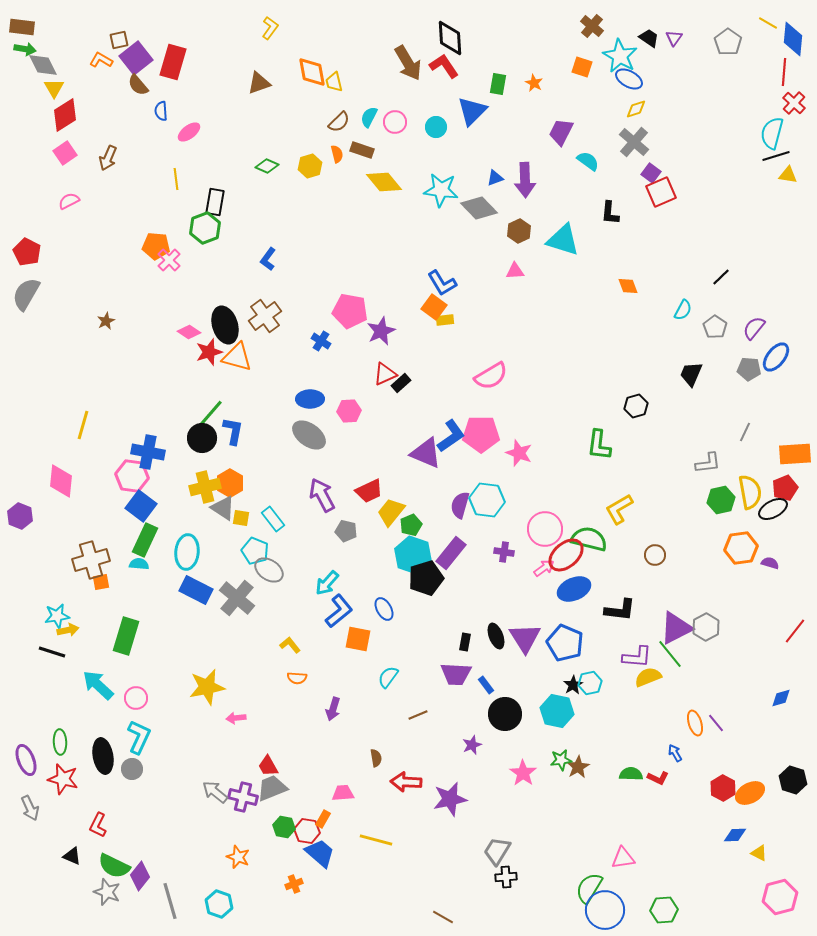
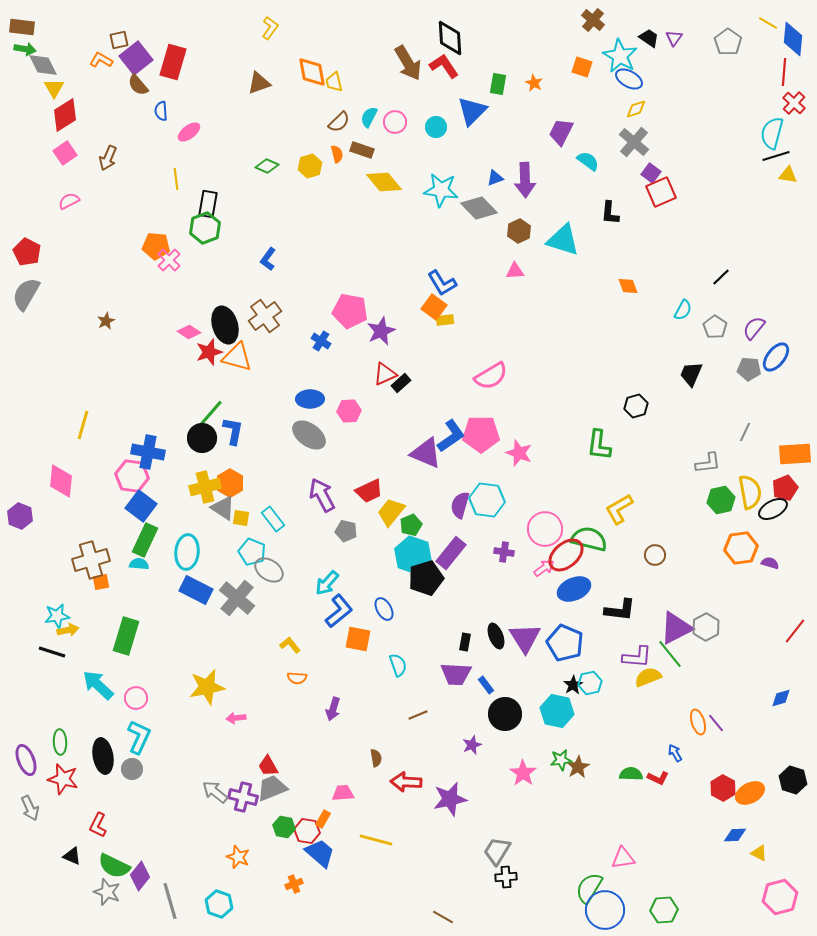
brown cross at (592, 26): moved 1 px right, 6 px up
black rectangle at (215, 202): moved 7 px left, 2 px down
cyan pentagon at (255, 551): moved 3 px left, 1 px down
cyan semicircle at (388, 677): moved 10 px right, 12 px up; rotated 125 degrees clockwise
orange ellipse at (695, 723): moved 3 px right, 1 px up
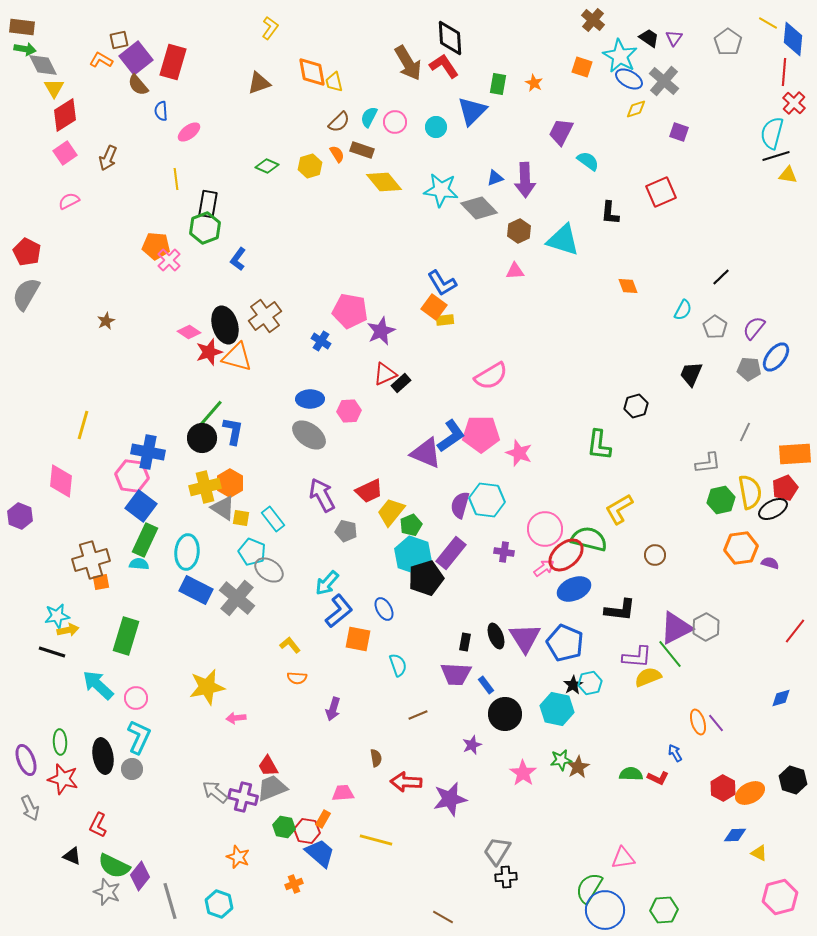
gray cross at (634, 142): moved 30 px right, 61 px up
orange semicircle at (337, 154): rotated 18 degrees counterclockwise
purple square at (651, 173): moved 28 px right, 41 px up; rotated 18 degrees counterclockwise
blue L-shape at (268, 259): moved 30 px left
cyan hexagon at (557, 711): moved 2 px up
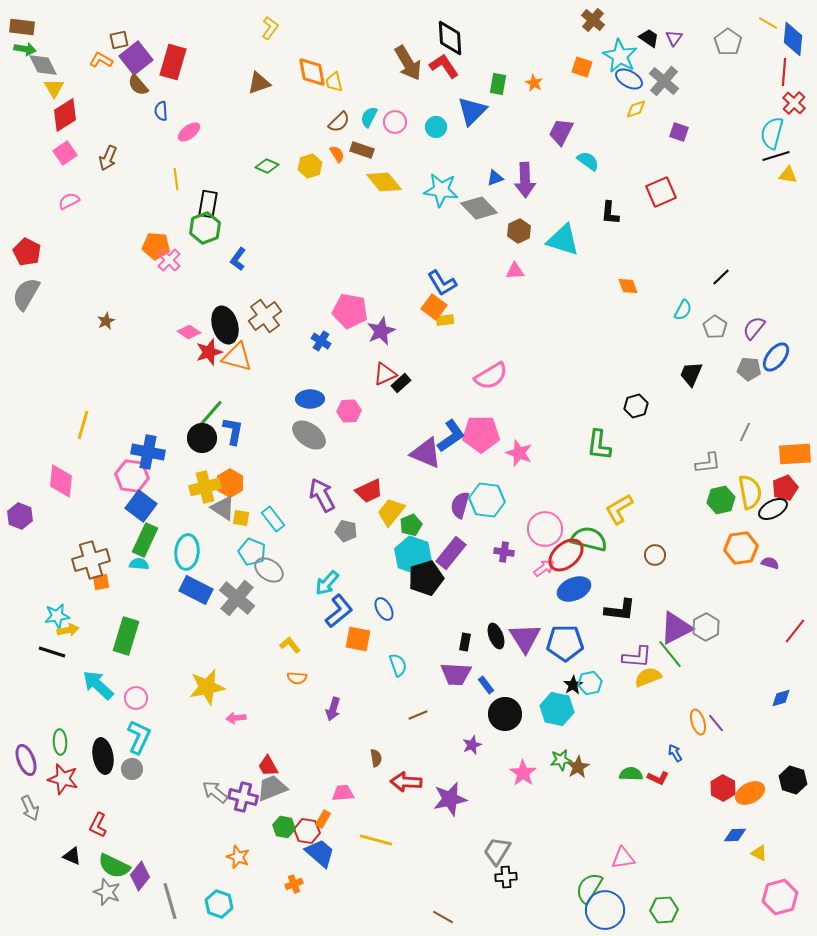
blue pentagon at (565, 643): rotated 24 degrees counterclockwise
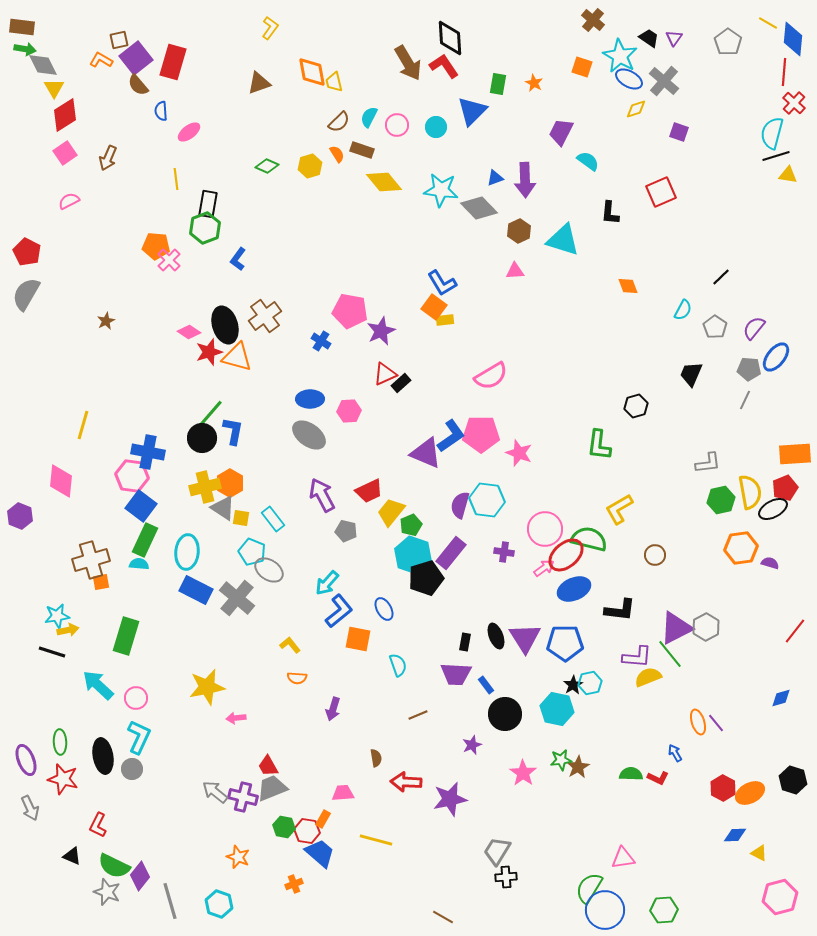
pink circle at (395, 122): moved 2 px right, 3 px down
gray line at (745, 432): moved 32 px up
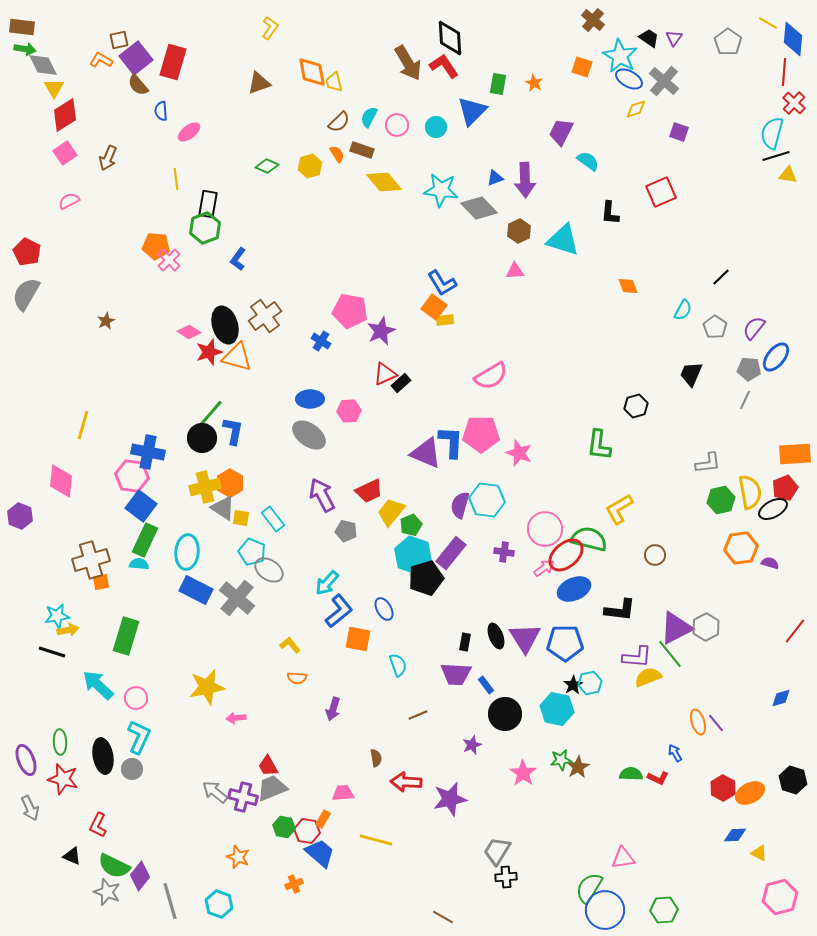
blue L-shape at (451, 436): moved 6 px down; rotated 52 degrees counterclockwise
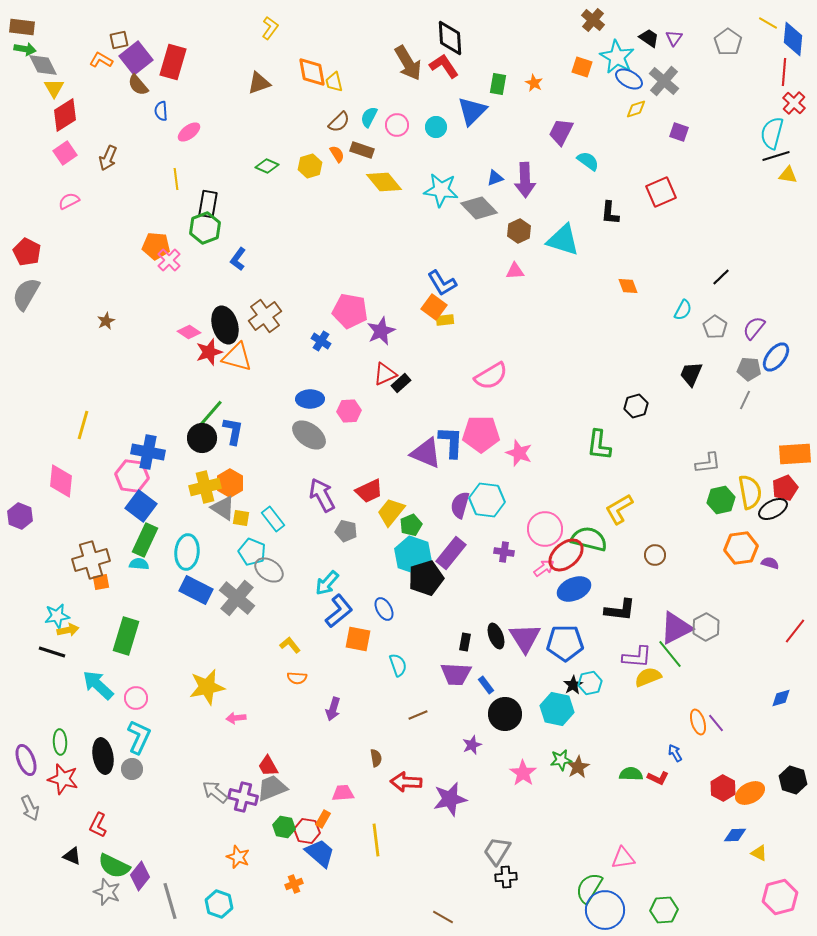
cyan star at (620, 56): moved 3 px left, 1 px down
yellow line at (376, 840): rotated 68 degrees clockwise
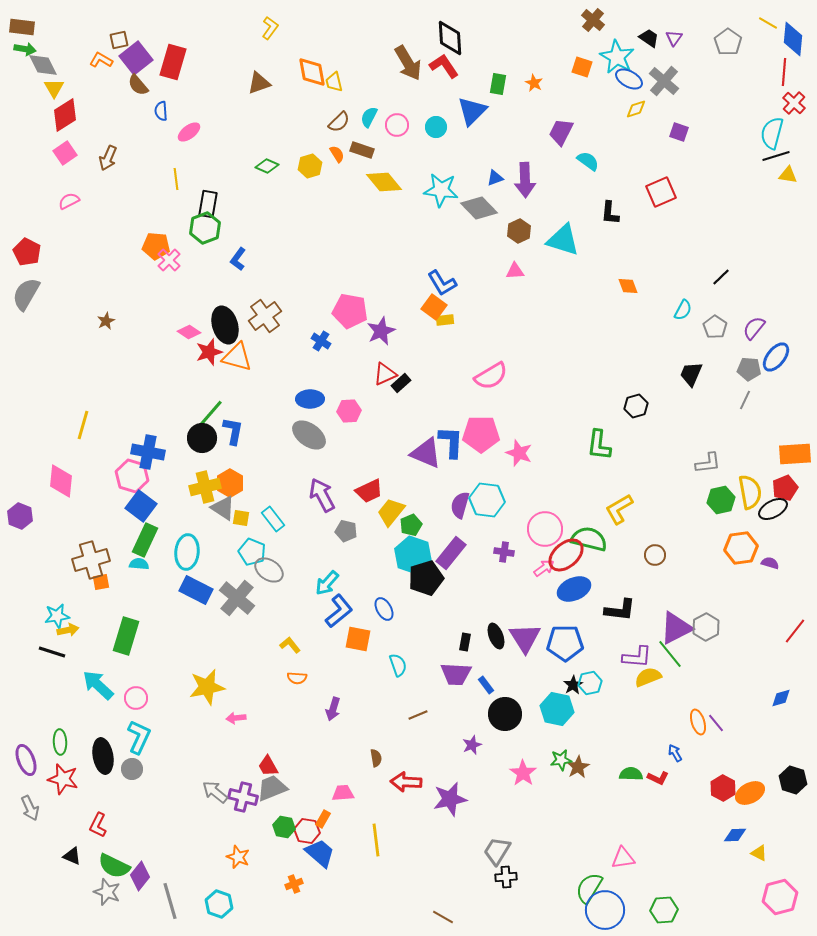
pink hexagon at (132, 476): rotated 8 degrees clockwise
